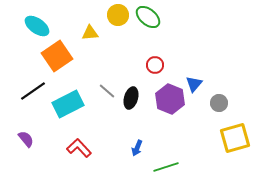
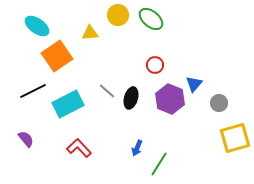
green ellipse: moved 3 px right, 2 px down
black line: rotated 8 degrees clockwise
green line: moved 7 px left, 3 px up; rotated 40 degrees counterclockwise
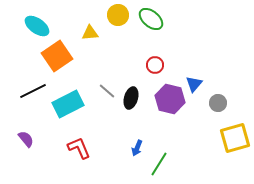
purple hexagon: rotated 8 degrees counterclockwise
gray circle: moved 1 px left
red L-shape: rotated 20 degrees clockwise
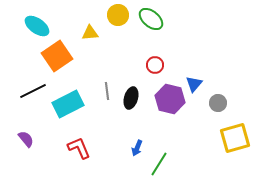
gray line: rotated 42 degrees clockwise
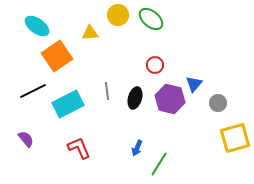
black ellipse: moved 4 px right
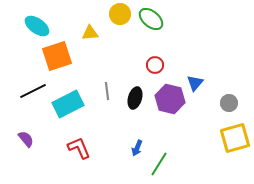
yellow circle: moved 2 px right, 1 px up
orange square: rotated 16 degrees clockwise
blue triangle: moved 1 px right, 1 px up
gray circle: moved 11 px right
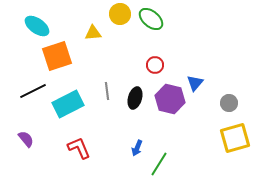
yellow triangle: moved 3 px right
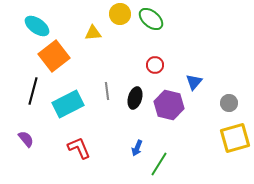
orange square: moved 3 px left; rotated 20 degrees counterclockwise
blue triangle: moved 1 px left, 1 px up
black line: rotated 48 degrees counterclockwise
purple hexagon: moved 1 px left, 6 px down
